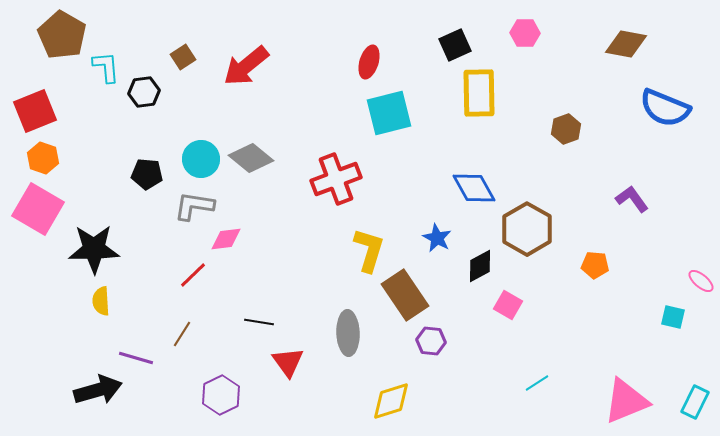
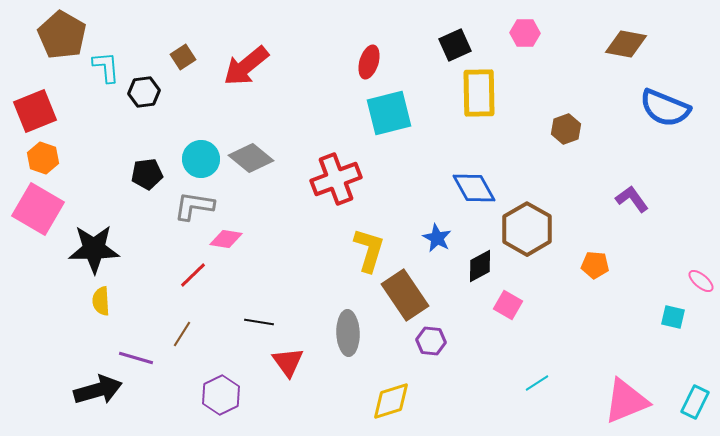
black pentagon at (147, 174): rotated 12 degrees counterclockwise
pink diamond at (226, 239): rotated 16 degrees clockwise
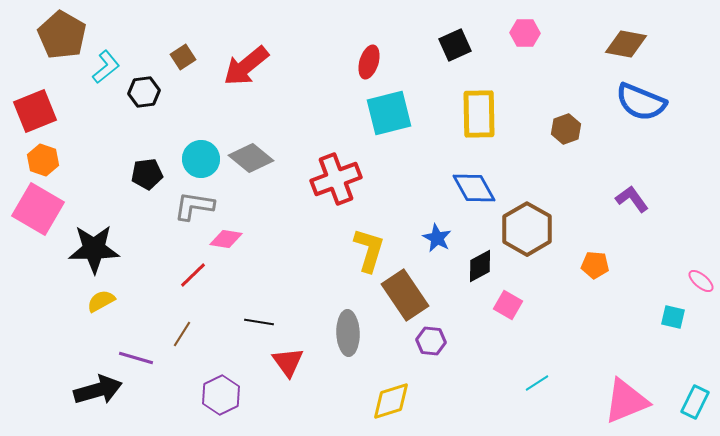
cyan L-shape at (106, 67): rotated 56 degrees clockwise
yellow rectangle at (479, 93): moved 21 px down
blue semicircle at (665, 108): moved 24 px left, 6 px up
orange hexagon at (43, 158): moved 2 px down
yellow semicircle at (101, 301): rotated 64 degrees clockwise
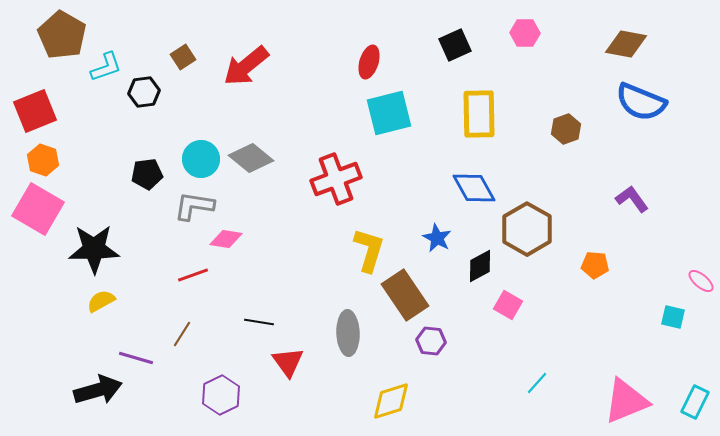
cyan L-shape at (106, 67): rotated 20 degrees clockwise
red line at (193, 275): rotated 24 degrees clockwise
cyan line at (537, 383): rotated 15 degrees counterclockwise
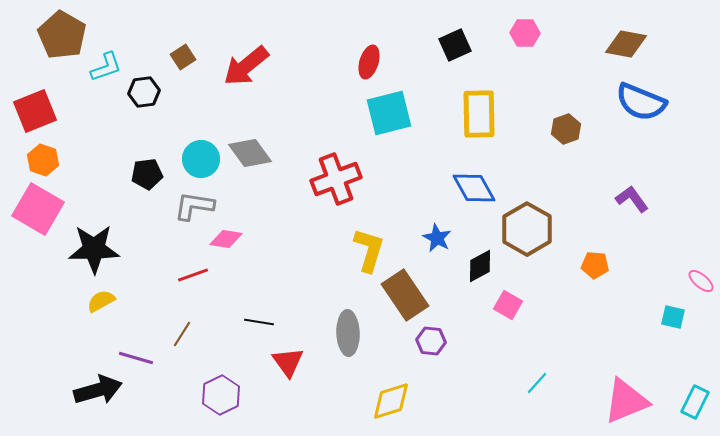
gray diamond at (251, 158): moved 1 px left, 5 px up; rotated 15 degrees clockwise
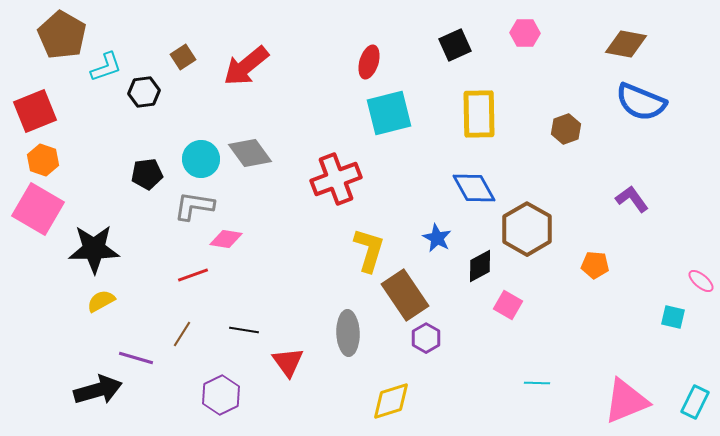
black line at (259, 322): moved 15 px left, 8 px down
purple hexagon at (431, 341): moved 5 px left, 3 px up; rotated 24 degrees clockwise
cyan line at (537, 383): rotated 50 degrees clockwise
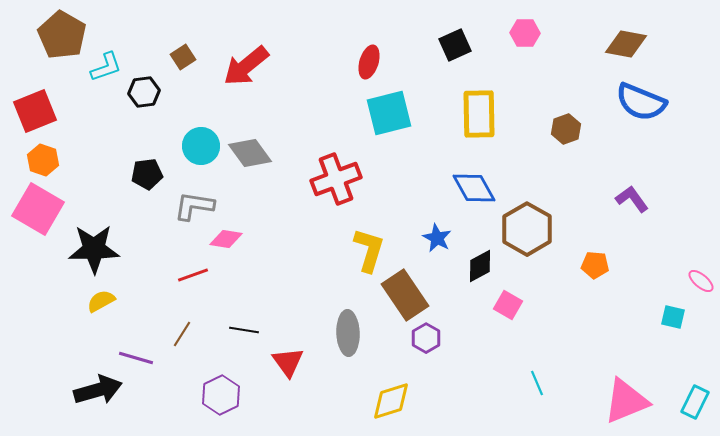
cyan circle at (201, 159): moved 13 px up
cyan line at (537, 383): rotated 65 degrees clockwise
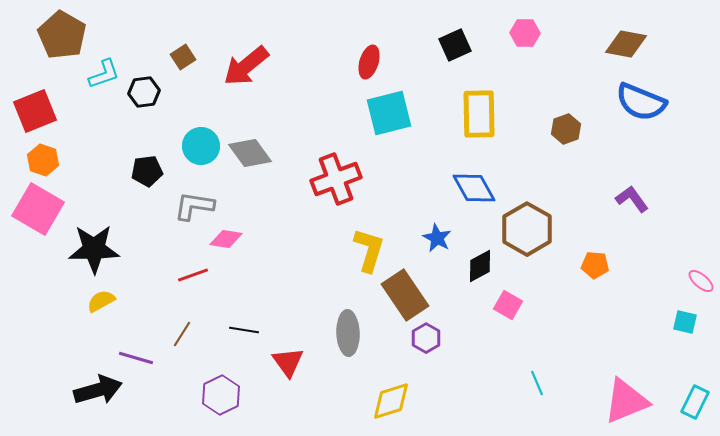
cyan L-shape at (106, 67): moved 2 px left, 7 px down
black pentagon at (147, 174): moved 3 px up
cyan square at (673, 317): moved 12 px right, 5 px down
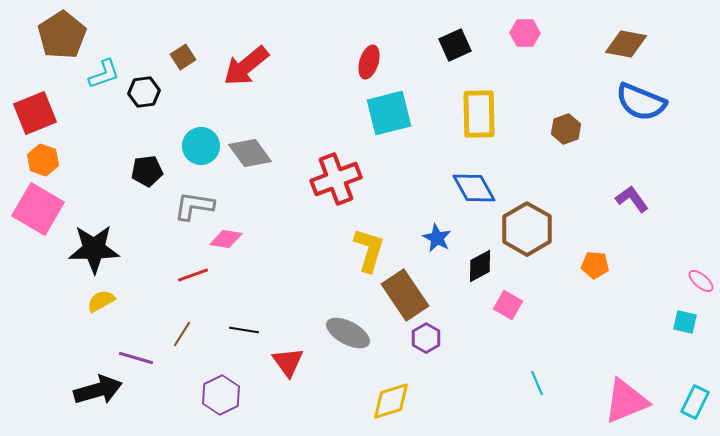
brown pentagon at (62, 35): rotated 9 degrees clockwise
red square at (35, 111): moved 2 px down
gray ellipse at (348, 333): rotated 60 degrees counterclockwise
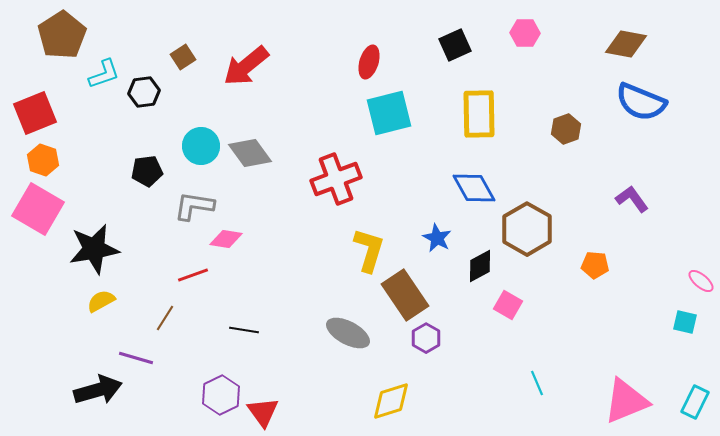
black star at (94, 249): rotated 9 degrees counterclockwise
brown line at (182, 334): moved 17 px left, 16 px up
red triangle at (288, 362): moved 25 px left, 50 px down
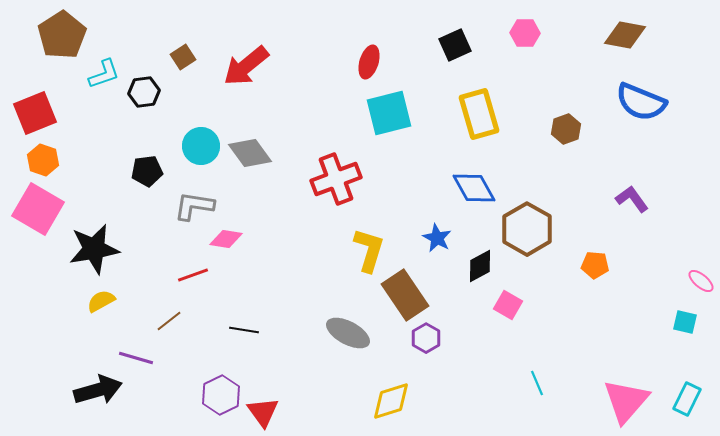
brown diamond at (626, 44): moved 1 px left, 9 px up
yellow rectangle at (479, 114): rotated 15 degrees counterclockwise
brown line at (165, 318): moved 4 px right, 3 px down; rotated 20 degrees clockwise
pink triangle at (626, 401): rotated 27 degrees counterclockwise
cyan rectangle at (695, 402): moved 8 px left, 3 px up
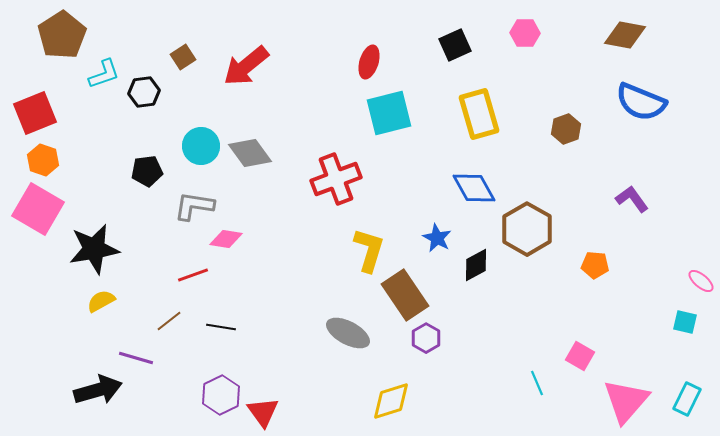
black diamond at (480, 266): moved 4 px left, 1 px up
pink square at (508, 305): moved 72 px right, 51 px down
black line at (244, 330): moved 23 px left, 3 px up
